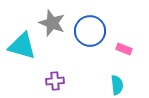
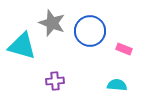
cyan semicircle: rotated 78 degrees counterclockwise
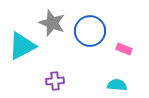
cyan triangle: rotated 44 degrees counterclockwise
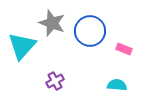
cyan triangle: rotated 20 degrees counterclockwise
purple cross: rotated 24 degrees counterclockwise
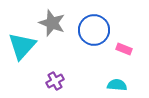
blue circle: moved 4 px right, 1 px up
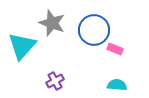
pink rectangle: moved 9 px left
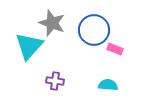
cyan triangle: moved 7 px right
purple cross: rotated 36 degrees clockwise
cyan semicircle: moved 9 px left
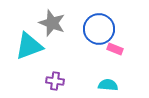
blue circle: moved 5 px right, 1 px up
cyan triangle: rotated 28 degrees clockwise
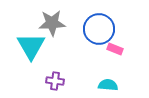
gray star: rotated 24 degrees counterclockwise
cyan triangle: moved 2 px right; rotated 40 degrees counterclockwise
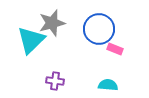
gray star: rotated 12 degrees counterclockwise
cyan triangle: moved 6 px up; rotated 16 degrees clockwise
